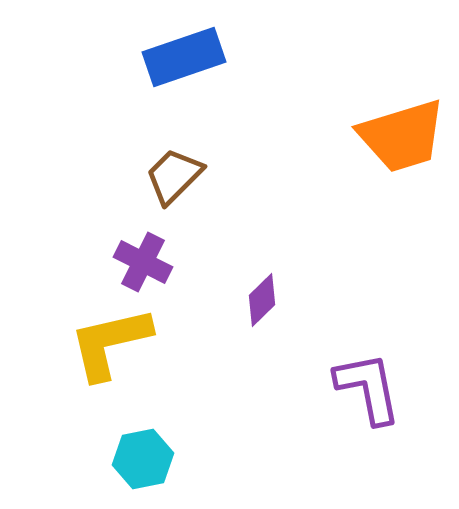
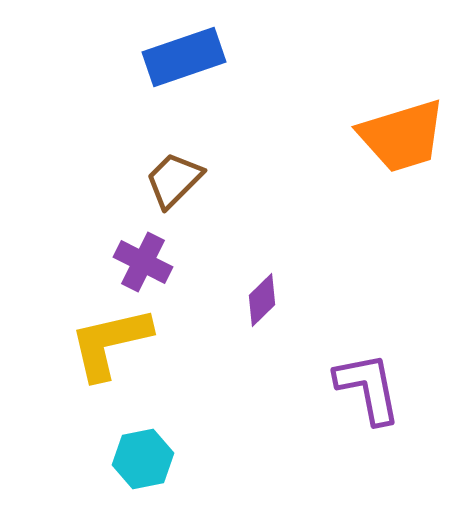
brown trapezoid: moved 4 px down
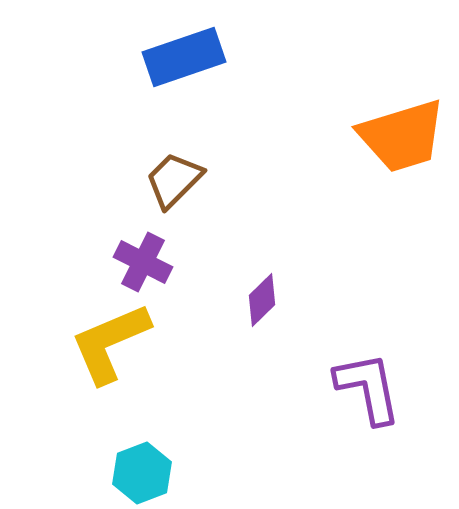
yellow L-shape: rotated 10 degrees counterclockwise
cyan hexagon: moved 1 px left, 14 px down; rotated 10 degrees counterclockwise
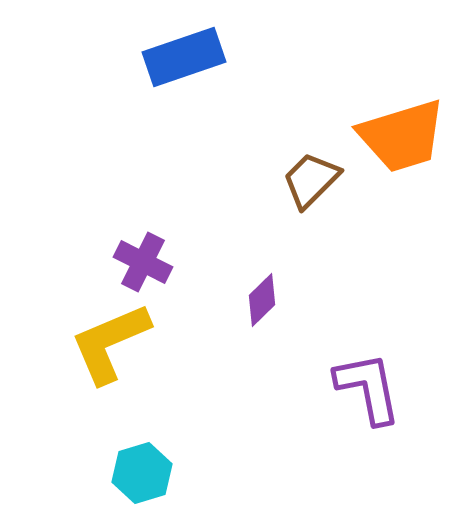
brown trapezoid: moved 137 px right
cyan hexagon: rotated 4 degrees clockwise
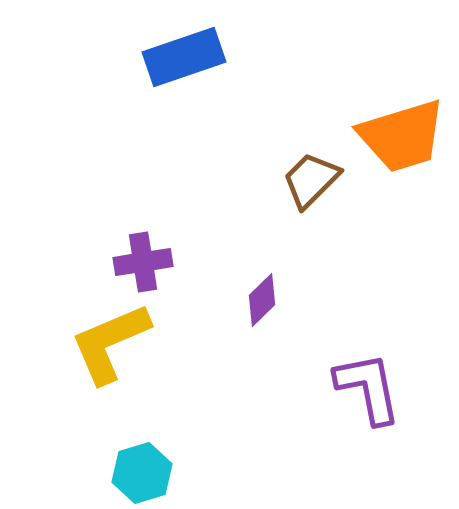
purple cross: rotated 36 degrees counterclockwise
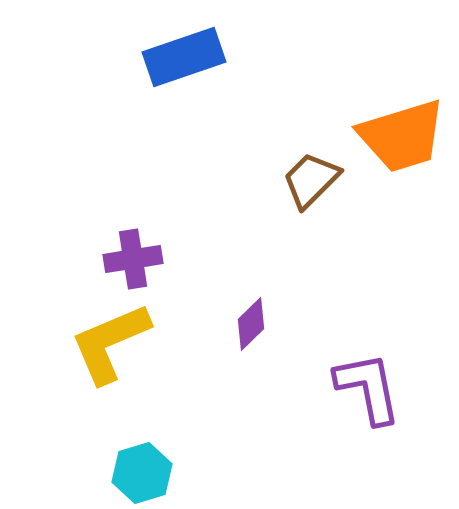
purple cross: moved 10 px left, 3 px up
purple diamond: moved 11 px left, 24 px down
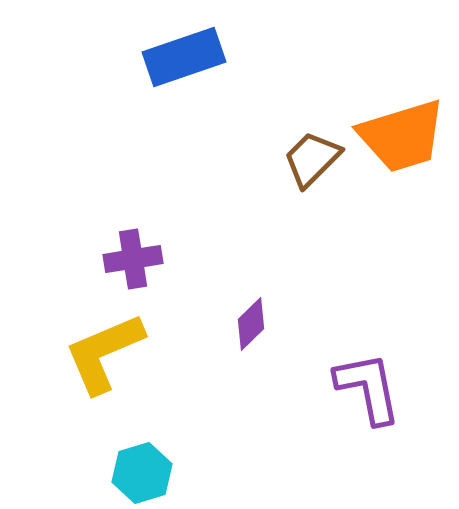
brown trapezoid: moved 1 px right, 21 px up
yellow L-shape: moved 6 px left, 10 px down
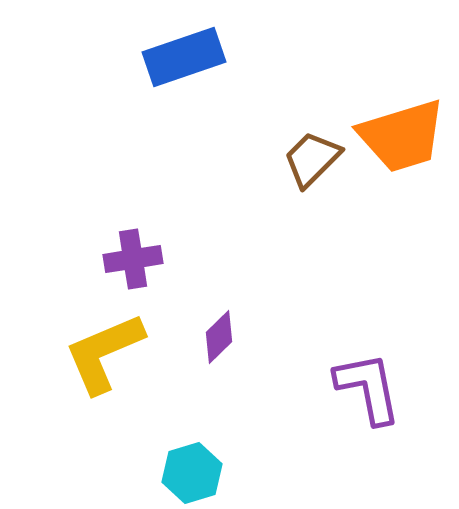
purple diamond: moved 32 px left, 13 px down
cyan hexagon: moved 50 px right
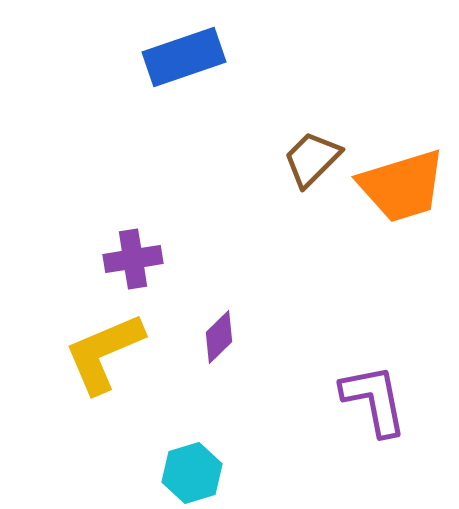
orange trapezoid: moved 50 px down
purple L-shape: moved 6 px right, 12 px down
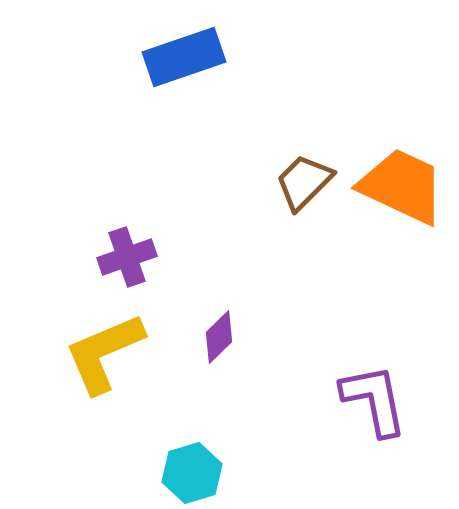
brown trapezoid: moved 8 px left, 23 px down
orange trapezoid: rotated 138 degrees counterclockwise
purple cross: moved 6 px left, 2 px up; rotated 10 degrees counterclockwise
